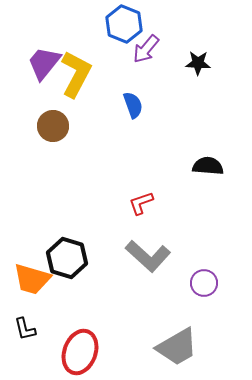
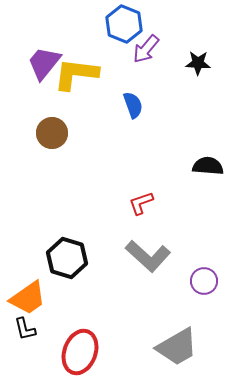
yellow L-shape: rotated 111 degrees counterclockwise
brown circle: moved 1 px left, 7 px down
orange trapezoid: moved 4 px left, 19 px down; rotated 51 degrees counterclockwise
purple circle: moved 2 px up
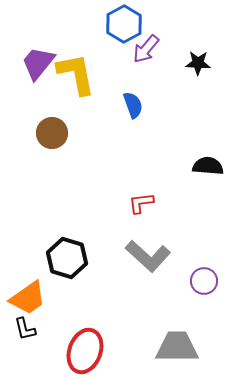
blue hexagon: rotated 9 degrees clockwise
purple trapezoid: moved 6 px left
yellow L-shape: rotated 72 degrees clockwise
red L-shape: rotated 12 degrees clockwise
gray trapezoid: rotated 150 degrees counterclockwise
red ellipse: moved 5 px right, 1 px up
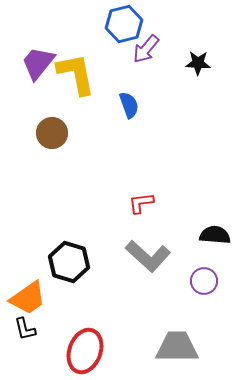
blue hexagon: rotated 15 degrees clockwise
blue semicircle: moved 4 px left
black semicircle: moved 7 px right, 69 px down
black hexagon: moved 2 px right, 4 px down
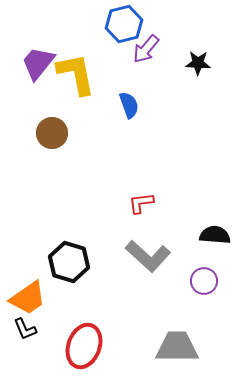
black L-shape: rotated 10 degrees counterclockwise
red ellipse: moved 1 px left, 5 px up
